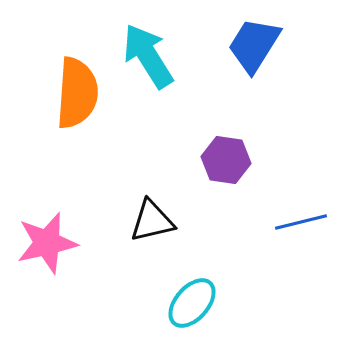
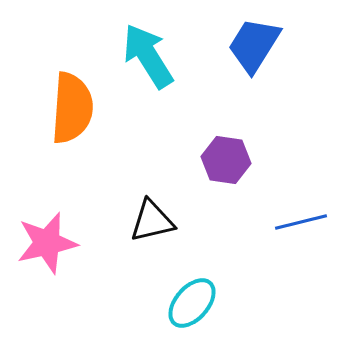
orange semicircle: moved 5 px left, 15 px down
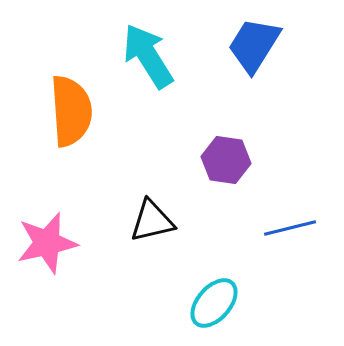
orange semicircle: moved 1 px left, 3 px down; rotated 8 degrees counterclockwise
blue line: moved 11 px left, 6 px down
cyan ellipse: moved 22 px right
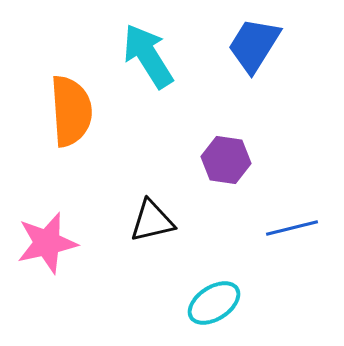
blue line: moved 2 px right
cyan ellipse: rotated 16 degrees clockwise
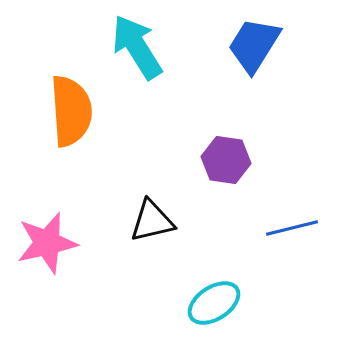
cyan arrow: moved 11 px left, 9 px up
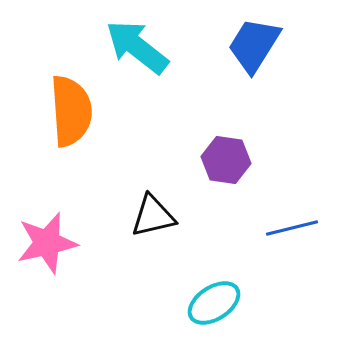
cyan arrow: rotated 20 degrees counterclockwise
black triangle: moved 1 px right, 5 px up
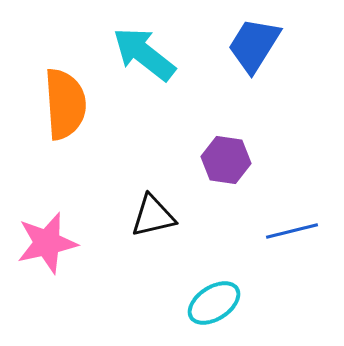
cyan arrow: moved 7 px right, 7 px down
orange semicircle: moved 6 px left, 7 px up
blue line: moved 3 px down
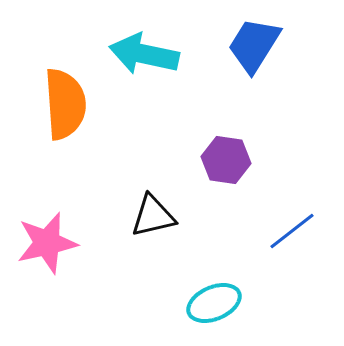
cyan arrow: rotated 26 degrees counterclockwise
blue line: rotated 24 degrees counterclockwise
cyan ellipse: rotated 10 degrees clockwise
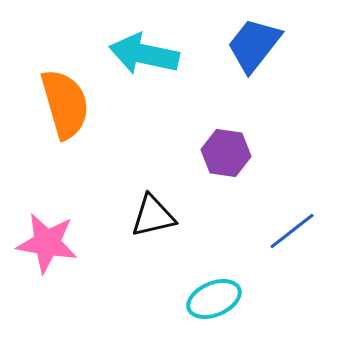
blue trapezoid: rotated 6 degrees clockwise
orange semicircle: rotated 12 degrees counterclockwise
purple hexagon: moved 7 px up
pink star: rotated 22 degrees clockwise
cyan ellipse: moved 4 px up
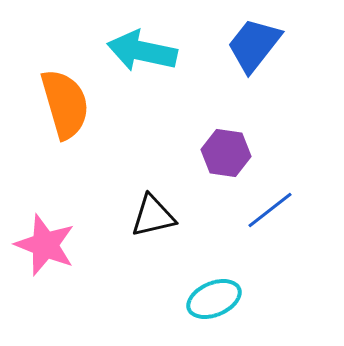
cyan arrow: moved 2 px left, 3 px up
blue line: moved 22 px left, 21 px up
pink star: moved 2 px left, 2 px down; rotated 12 degrees clockwise
